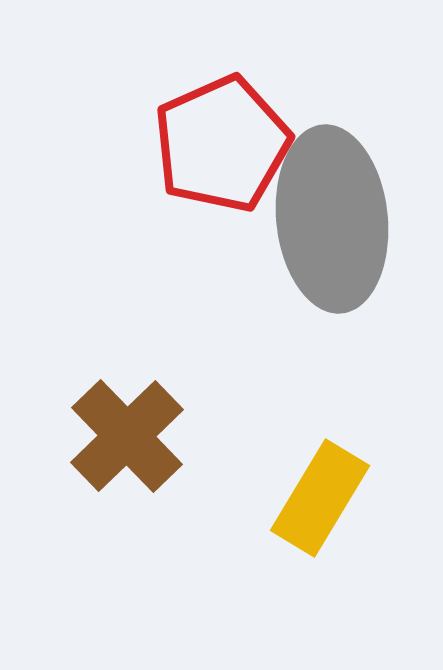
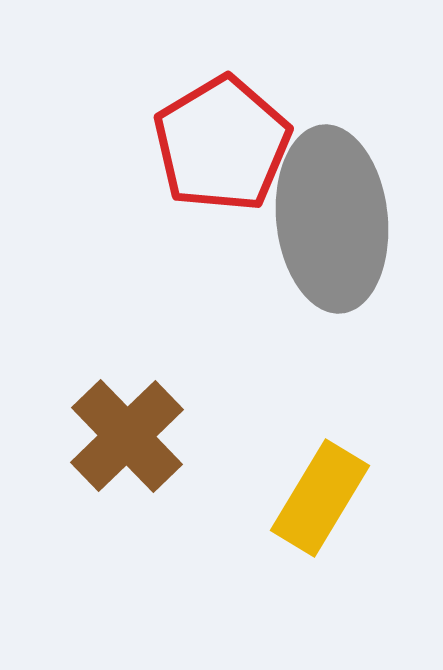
red pentagon: rotated 7 degrees counterclockwise
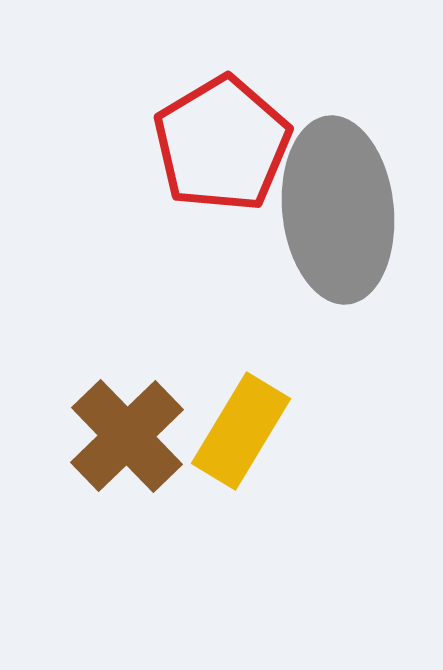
gray ellipse: moved 6 px right, 9 px up
yellow rectangle: moved 79 px left, 67 px up
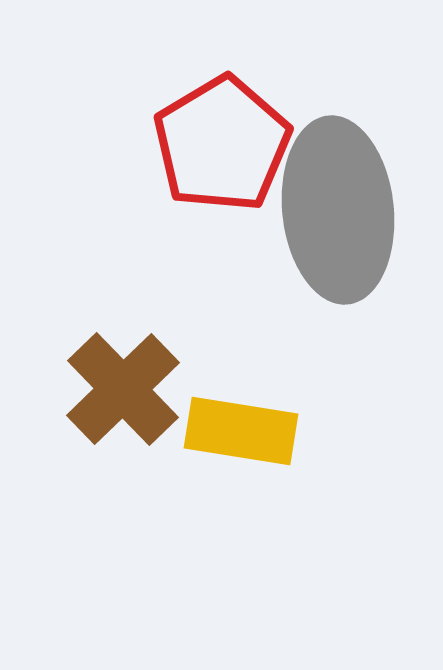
yellow rectangle: rotated 68 degrees clockwise
brown cross: moved 4 px left, 47 px up
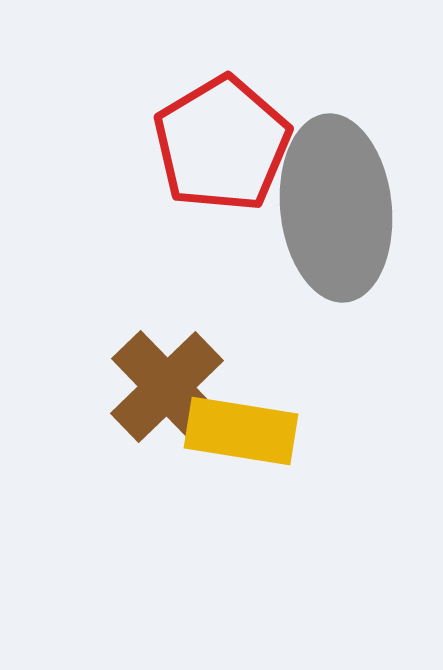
gray ellipse: moved 2 px left, 2 px up
brown cross: moved 44 px right, 2 px up
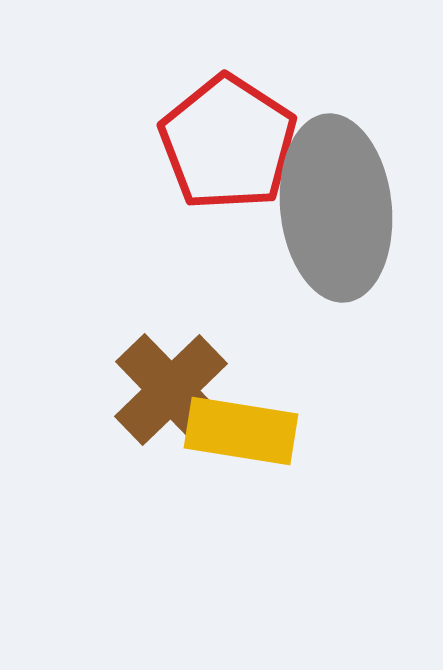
red pentagon: moved 6 px right, 1 px up; rotated 8 degrees counterclockwise
brown cross: moved 4 px right, 3 px down
